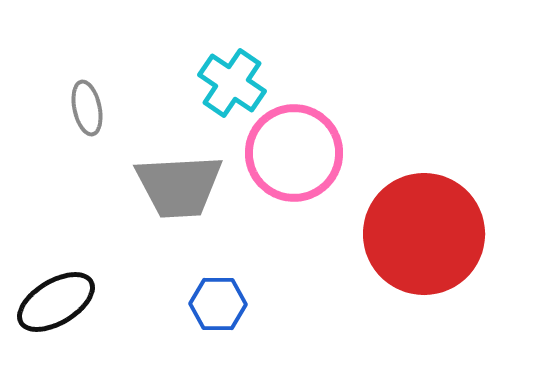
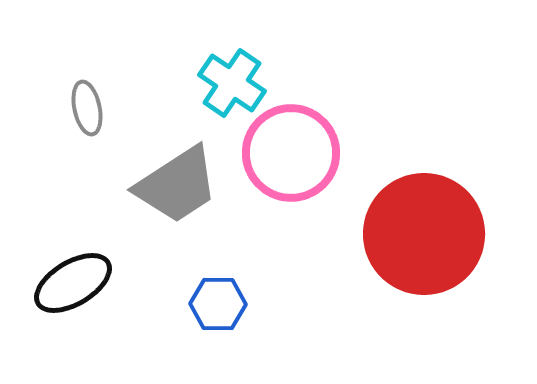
pink circle: moved 3 px left
gray trapezoid: moved 2 px left, 1 px up; rotated 30 degrees counterclockwise
black ellipse: moved 17 px right, 19 px up
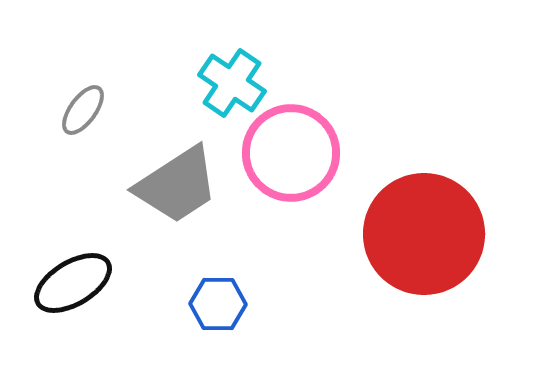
gray ellipse: moved 4 px left, 2 px down; rotated 48 degrees clockwise
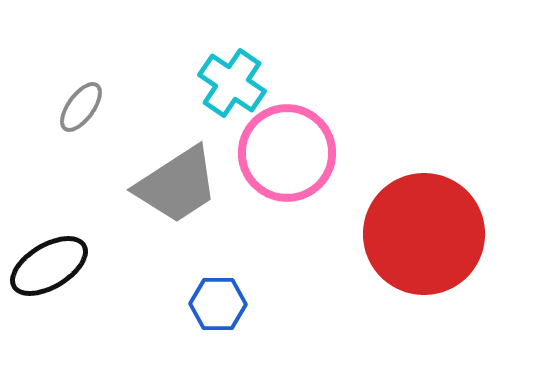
gray ellipse: moved 2 px left, 3 px up
pink circle: moved 4 px left
black ellipse: moved 24 px left, 17 px up
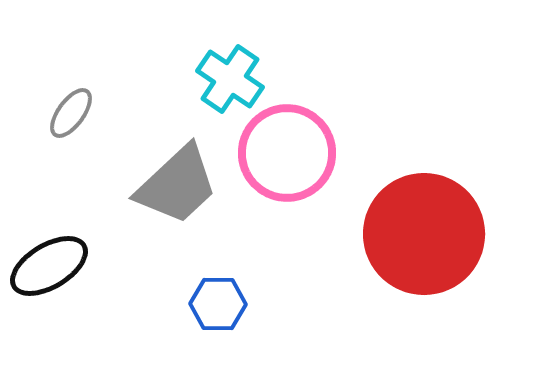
cyan cross: moved 2 px left, 4 px up
gray ellipse: moved 10 px left, 6 px down
gray trapezoid: rotated 10 degrees counterclockwise
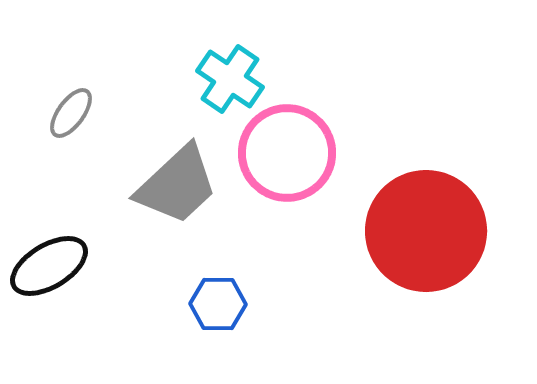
red circle: moved 2 px right, 3 px up
